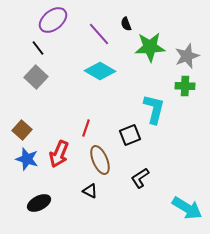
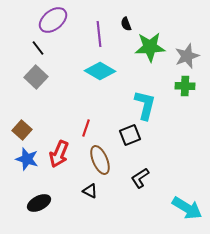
purple line: rotated 35 degrees clockwise
cyan L-shape: moved 9 px left, 4 px up
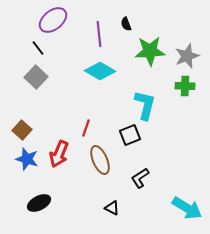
green star: moved 4 px down
black triangle: moved 22 px right, 17 px down
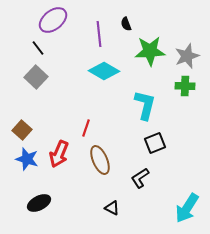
cyan diamond: moved 4 px right
black square: moved 25 px right, 8 px down
cyan arrow: rotated 92 degrees clockwise
